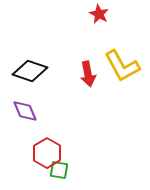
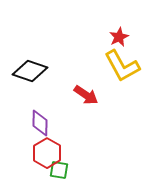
red star: moved 20 px right, 23 px down; rotated 18 degrees clockwise
red arrow: moved 2 px left, 21 px down; rotated 45 degrees counterclockwise
purple diamond: moved 15 px right, 12 px down; rotated 24 degrees clockwise
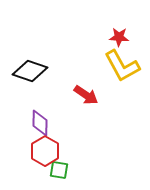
red star: rotated 30 degrees clockwise
red hexagon: moved 2 px left, 2 px up
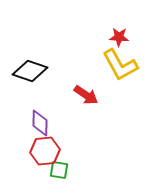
yellow L-shape: moved 2 px left, 1 px up
red hexagon: rotated 24 degrees clockwise
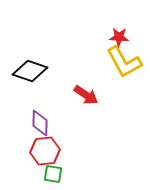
yellow L-shape: moved 4 px right, 3 px up
green square: moved 6 px left, 4 px down
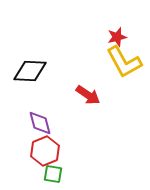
red star: moved 2 px left; rotated 18 degrees counterclockwise
black diamond: rotated 16 degrees counterclockwise
red arrow: moved 2 px right
purple diamond: rotated 16 degrees counterclockwise
red hexagon: rotated 16 degrees counterclockwise
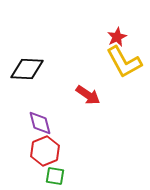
red star: rotated 12 degrees counterclockwise
black diamond: moved 3 px left, 2 px up
green square: moved 2 px right, 2 px down
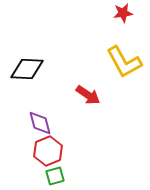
red star: moved 6 px right, 24 px up; rotated 18 degrees clockwise
red hexagon: moved 3 px right
green square: rotated 24 degrees counterclockwise
